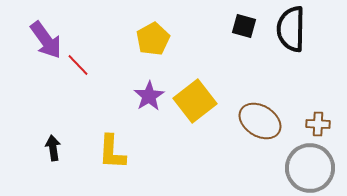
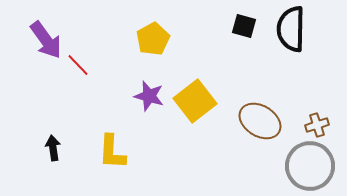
purple star: rotated 24 degrees counterclockwise
brown cross: moved 1 px left, 1 px down; rotated 20 degrees counterclockwise
gray circle: moved 2 px up
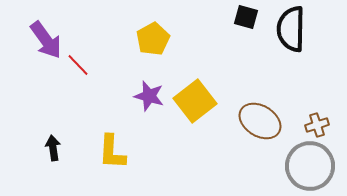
black square: moved 2 px right, 9 px up
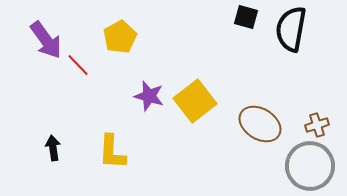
black semicircle: rotated 9 degrees clockwise
yellow pentagon: moved 33 px left, 2 px up
brown ellipse: moved 3 px down
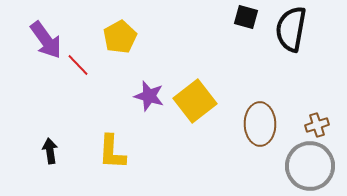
brown ellipse: rotated 57 degrees clockwise
black arrow: moved 3 px left, 3 px down
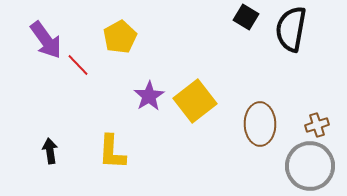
black square: rotated 15 degrees clockwise
purple star: rotated 24 degrees clockwise
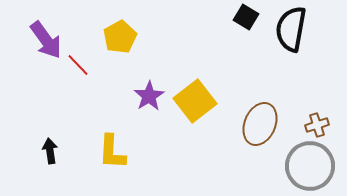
brown ellipse: rotated 24 degrees clockwise
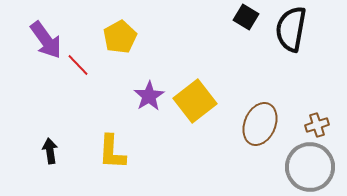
gray circle: moved 1 px down
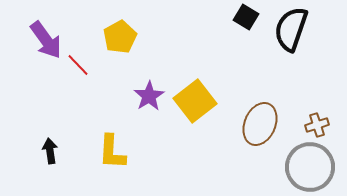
black semicircle: rotated 9 degrees clockwise
